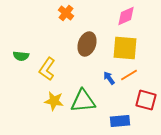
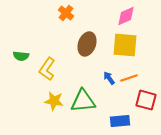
yellow square: moved 3 px up
orange line: moved 3 px down; rotated 12 degrees clockwise
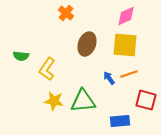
orange line: moved 4 px up
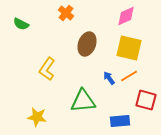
yellow square: moved 4 px right, 3 px down; rotated 8 degrees clockwise
green semicircle: moved 32 px up; rotated 21 degrees clockwise
orange line: moved 2 px down; rotated 12 degrees counterclockwise
yellow star: moved 17 px left, 16 px down
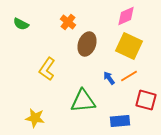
orange cross: moved 2 px right, 9 px down
yellow square: moved 2 px up; rotated 12 degrees clockwise
yellow star: moved 2 px left, 1 px down
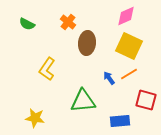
green semicircle: moved 6 px right
brown ellipse: moved 1 px up; rotated 15 degrees counterclockwise
orange line: moved 2 px up
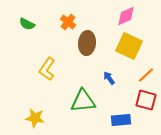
orange line: moved 17 px right, 1 px down; rotated 12 degrees counterclockwise
blue rectangle: moved 1 px right, 1 px up
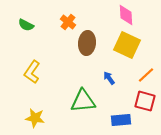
pink diamond: moved 1 px up; rotated 70 degrees counterclockwise
green semicircle: moved 1 px left, 1 px down
yellow square: moved 2 px left, 1 px up
yellow L-shape: moved 15 px left, 3 px down
red square: moved 1 px left, 1 px down
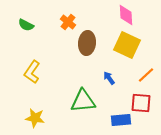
red square: moved 4 px left, 2 px down; rotated 10 degrees counterclockwise
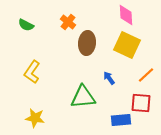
green triangle: moved 4 px up
